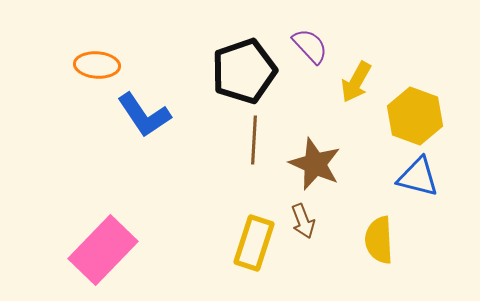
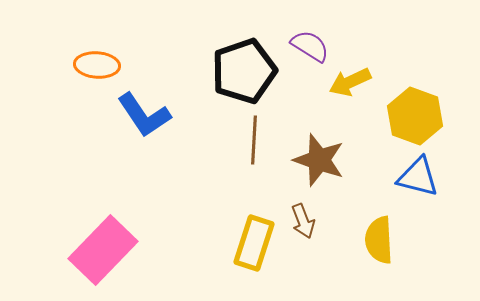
purple semicircle: rotated 15 degrees counterclockwise
yellow arrow: moved 6 px left; rotated 36 degrees clockwise
brown star: moved 4 px right, 4 px up; rotated 4 degrees counterclockwise
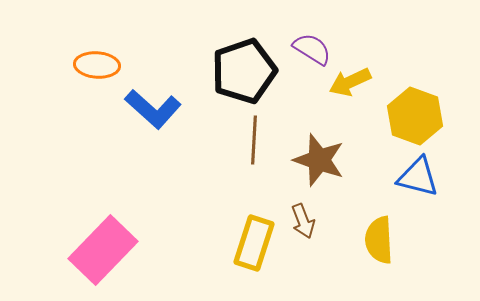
purple semicircle: moved 2 px right, 3 px down
blue L-shape: moved 9 px right, 6 px up; rotated 14 degrees counterclockwise
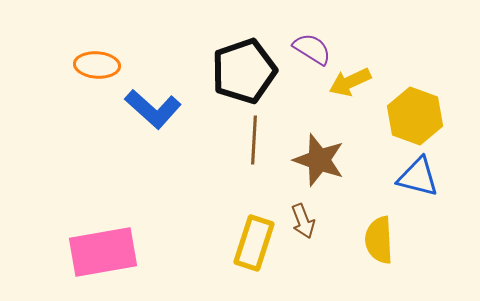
pink rectangle: moved 2 px down; rotated 36 degrees clockwise
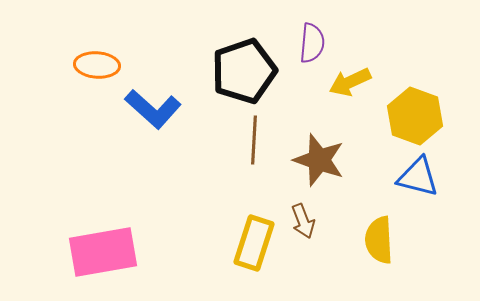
purple semicircle: moved 6 px up; rotated 63 degrees clockwise
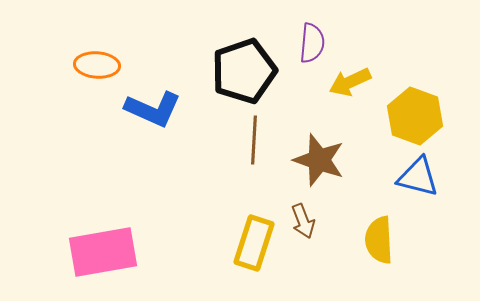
blue L-shape: rotated 18 degrees counterclockwise
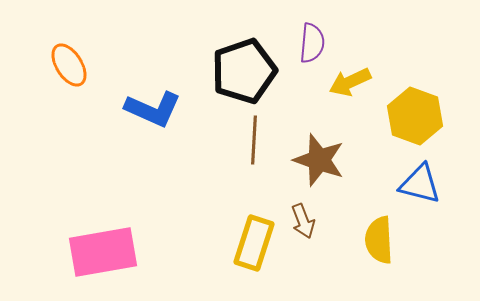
orange ellipse: moved 28 px left; rotated 54 degrees clockwise
blue triangle: moved 2 px right, 7 px down
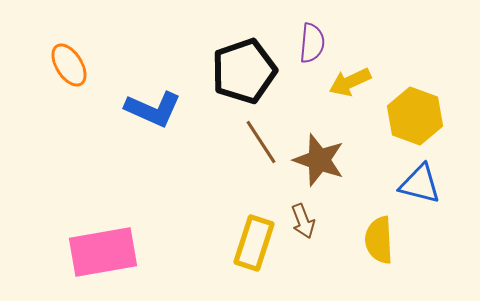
brown line: moved 7 px right, 2 px down; rotated 36 degrees counterclockwise
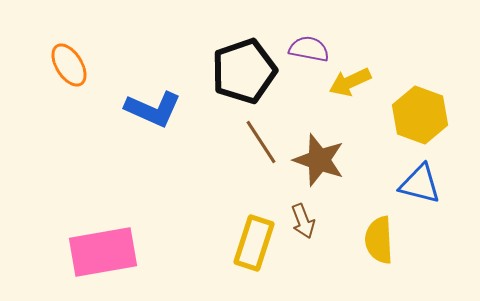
purple semicircle: moved 3 px left, 6 px down; rotated 84 degrees counterclockwise
yellow hexagon: moved 5 px right, 1 px up
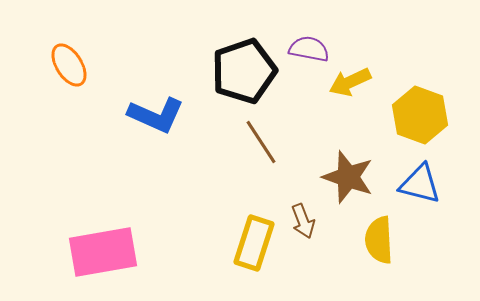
blue L-shape: moved 3 px right, 6 px down
brown star: moved 29 px right, 17 px down
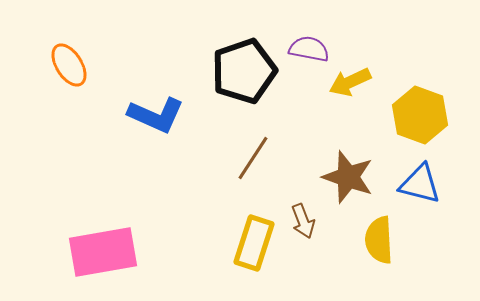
brown line: moved 8 px left, 16 px down; rotated 66 degrees clockwise
